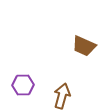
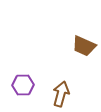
brown arrow: moved 1 px left, 2 px up
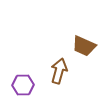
brown arrow: moved 2 px left, 23 px up
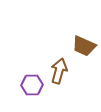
purple hexagon: moved 9 px right
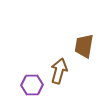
brown trapezoid: rotated 75 degrees clockwise
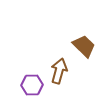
brown trapezoid: rotated 125 degrees clockwise
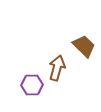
brown arrow: moved 2 px left, 3 px up
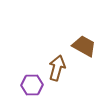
brown trapezoid: rotated 15 degrees counterclockwise
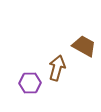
purple hexagon: moved 2 px left, 2 px up
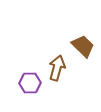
brown trapezoid: moved 1 px left; rotated 15 degrees clockwise
